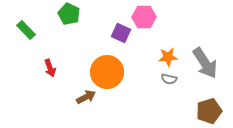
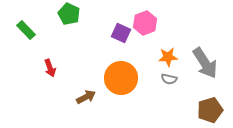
pink hexagon: moved 1 px right, 6 px down; rotated 20 degrees counterclockwise
orange circle: moved 14 px right, 6 px down
brown pentagon: moved 1 px right, 1 px up
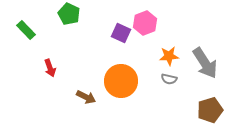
orange star: moved 1 px right, 1 px up
orange circle: moved 3 px down
brown arrow: rotated 54 degrees clockwise
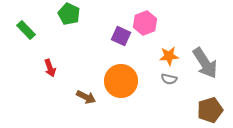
purple square: moved 3 px down
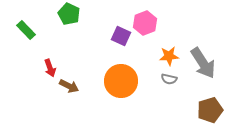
gray arrow: moved 2 px left
brown arrow: moved 17 px left, 11 px up
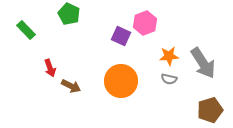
brown arrow: moved 2 px right
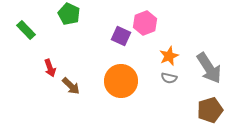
orange star: rotated 18 degrees counterclockwise
gray arrow: moved 6 px right, 5 px down
gray semicircle: moved 1 px up
brown arrow: rotated 18 degrees clockwise
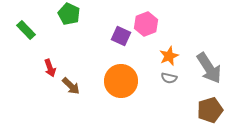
pink hexagon: moved 1 px right, 1 px down
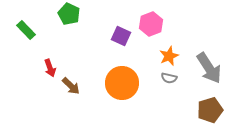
pink hexagon: moved 5 px right
orange circle: moved 1 px right, 2 px down
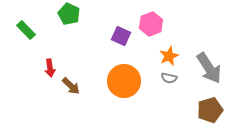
red arrow: rotated 12 degrees clockwise
orange circle: moved 2 px right, 2 px up
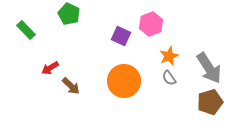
red arrow: rotated 66 degrees clockwise
gray semicircle: rotated 42 degrees clockwise
brown pentagon: moved 8 px up
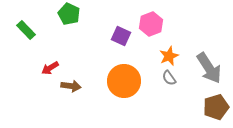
brown arrow: rotated 36 degrees counterclockwise
brown pentagon: moved 6 px right, 5 px down
